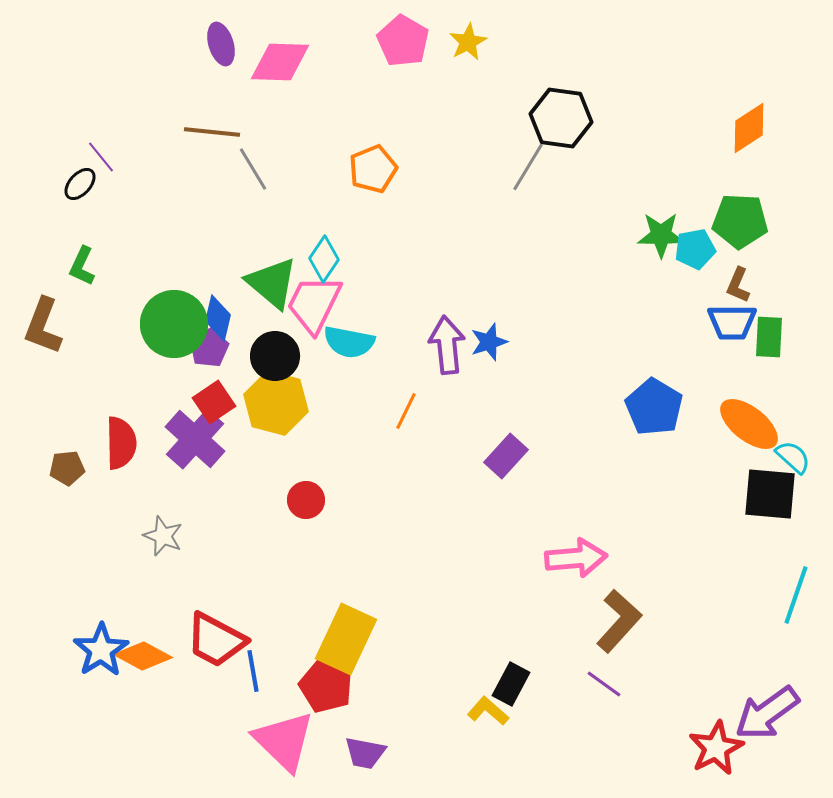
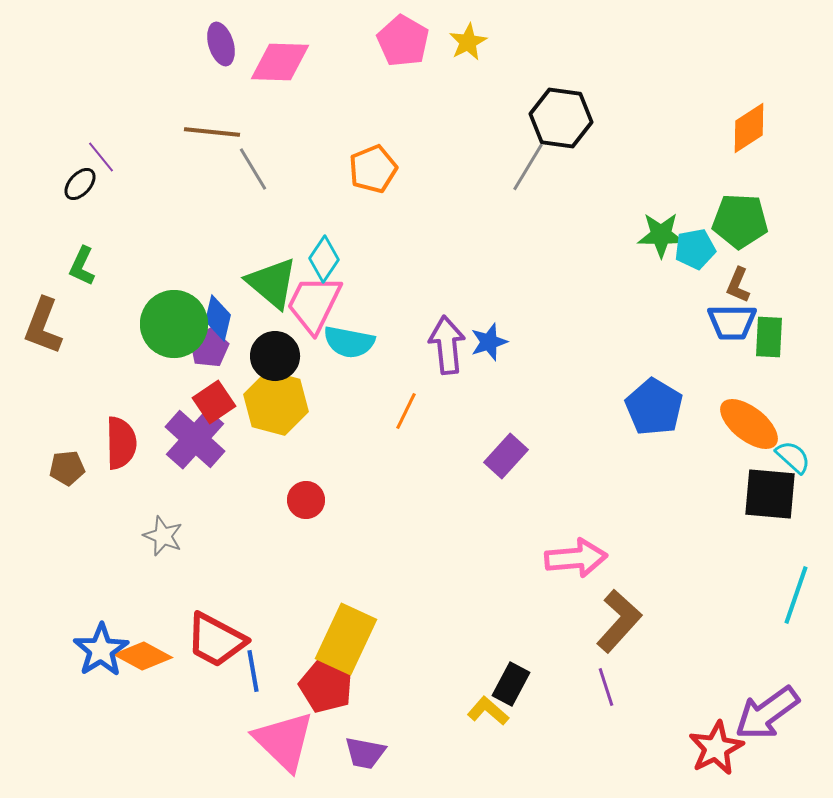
purple line at (604, 684): moved 2 px right, 3 px down; rotated 36 degrees clockwise
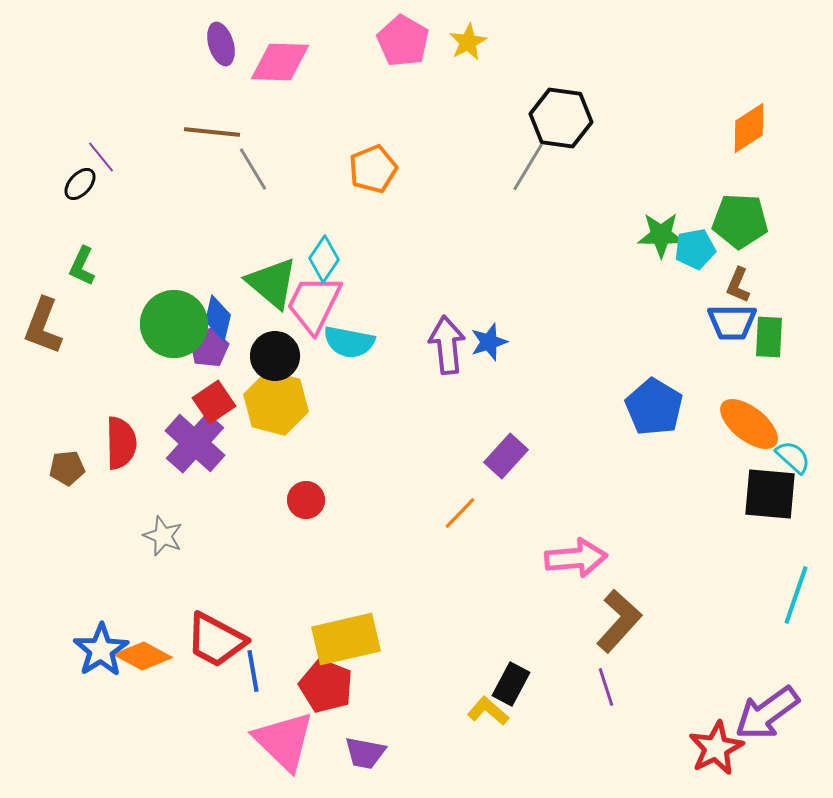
orange line at (406, 411): moved 54 px right, 102 px down; rotated 18 degrees clockwise
purple cross at (195, 439): moved 4 px down
yellow rectangle at (346, 639): rotated 52 degrees clockwise
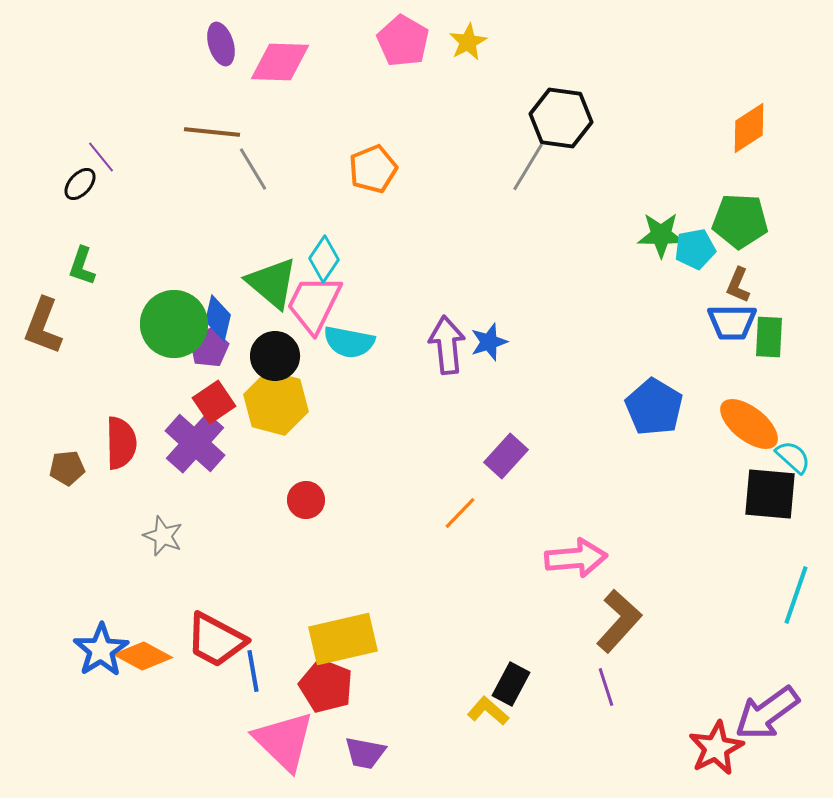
green L-shape at (82, 266): rotated 6 degrees counterclockwise
yellow rectangle at (346, 639): moved 3 px left
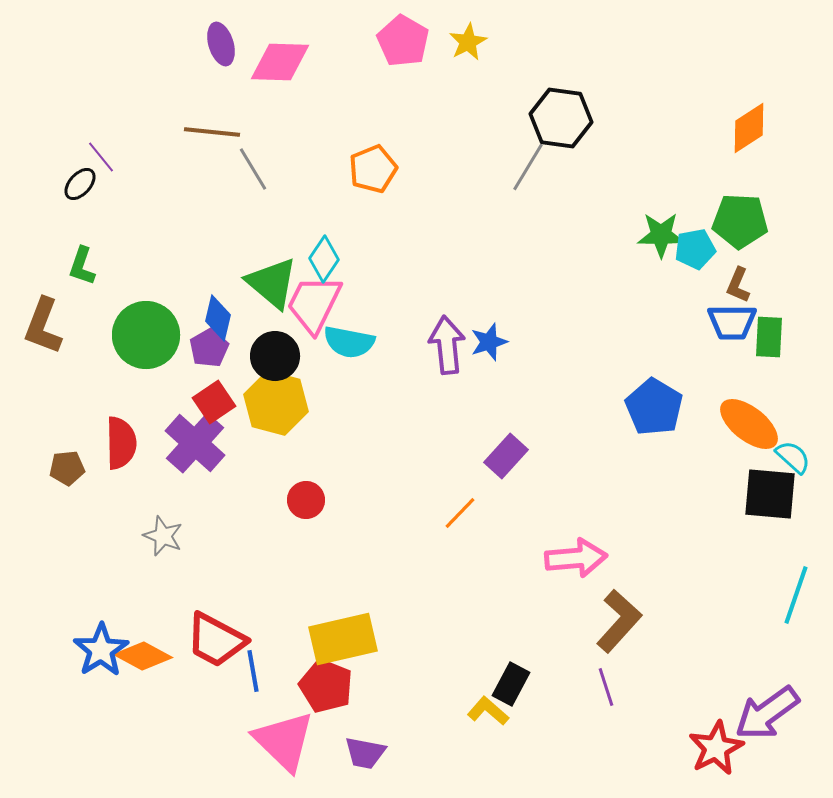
green circle at (174, 324): moved 28 px left, 11 px down
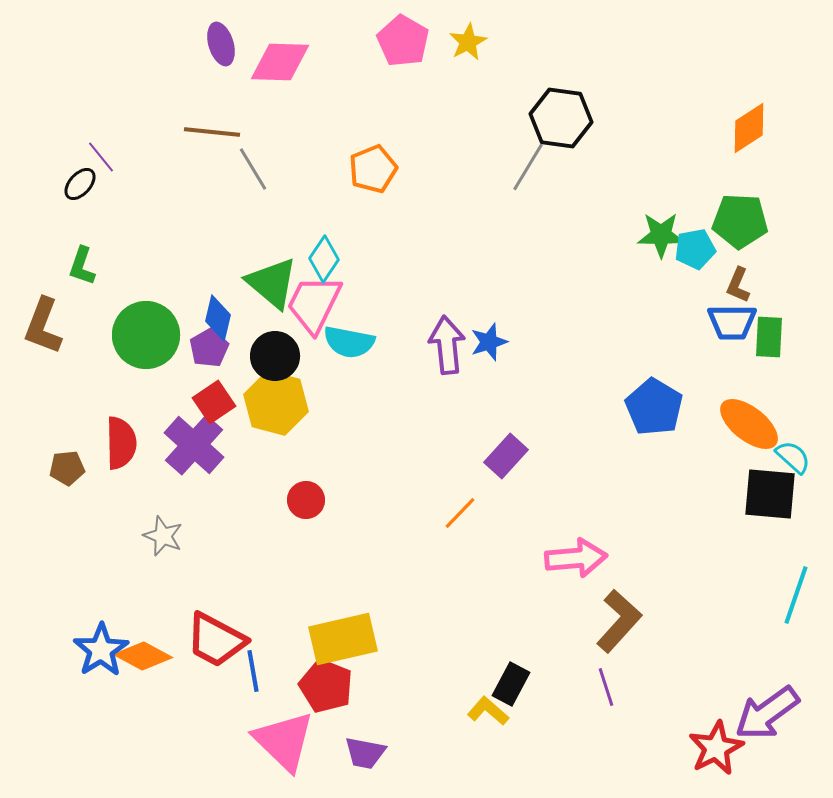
purple cross at (195, 443): moved 1 px left, 2 px down
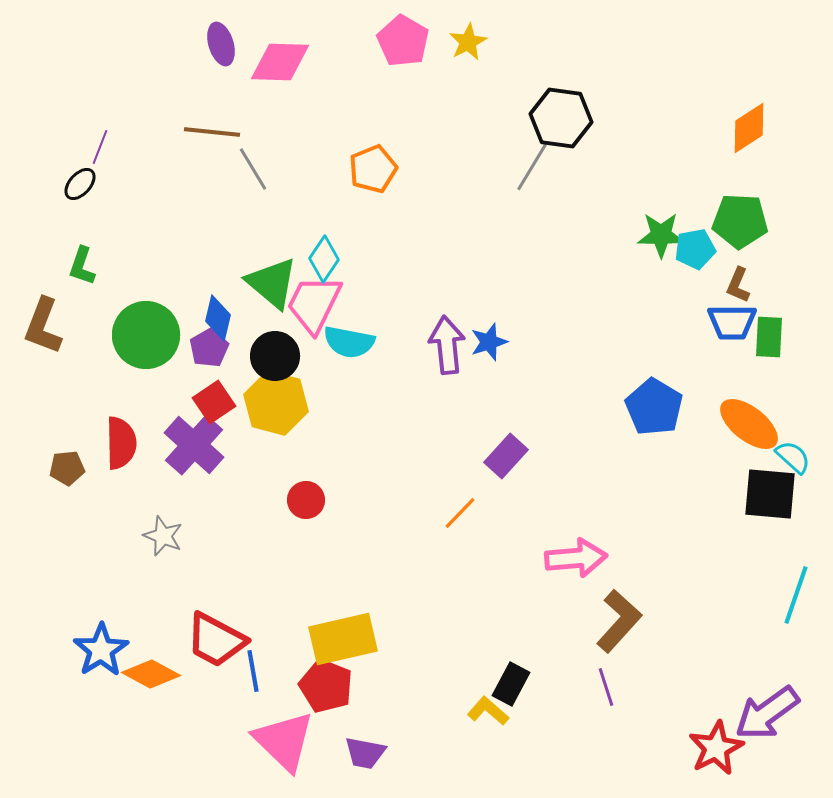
purple line at (101, 157): moved 1 px left, 10 px up; rotated 60 degrees clockwise
gray line at (528, 167): moved 4 px right
orange diamond at (143, 656): moved 8 px right, 18 px down
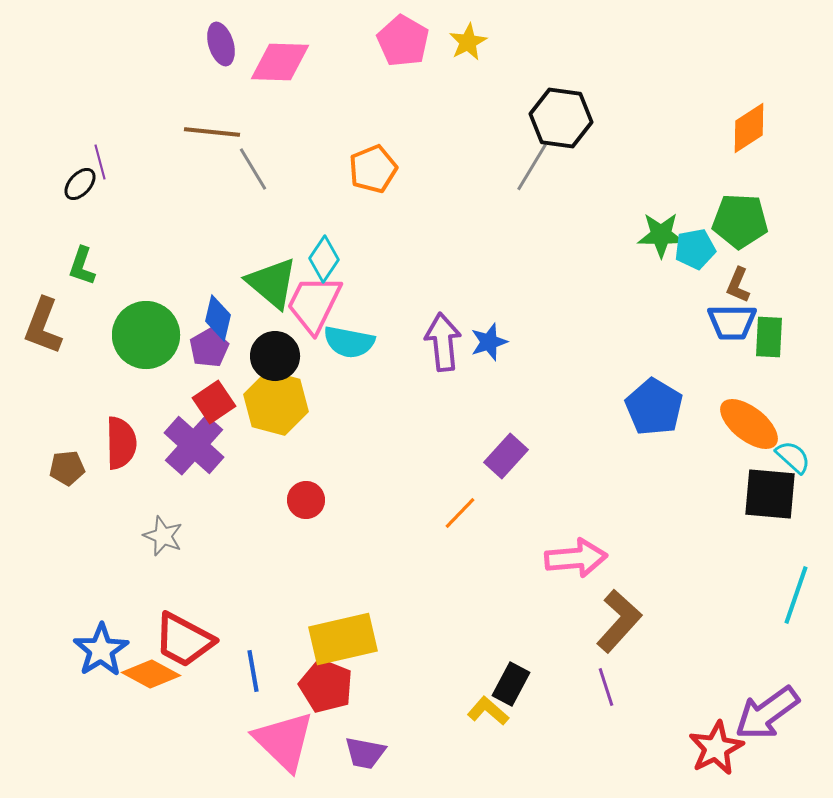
purple line at (100, 147): moved 15 px down; rotated 36 degrees counterclockwise
purple arrow at (447, 345): moved 4 px left, 3 px up
red trapezoid at (216, 640): moved 32 px left
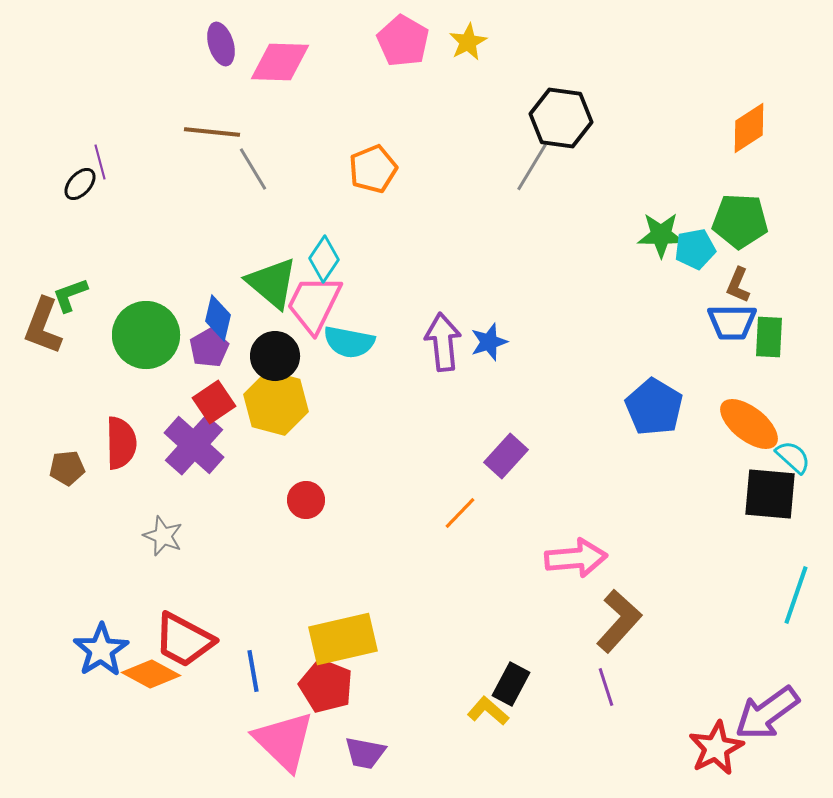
green L-shape at (82, 266): moved 12 px left, 29 px down; rotated 51 degrees clockwise
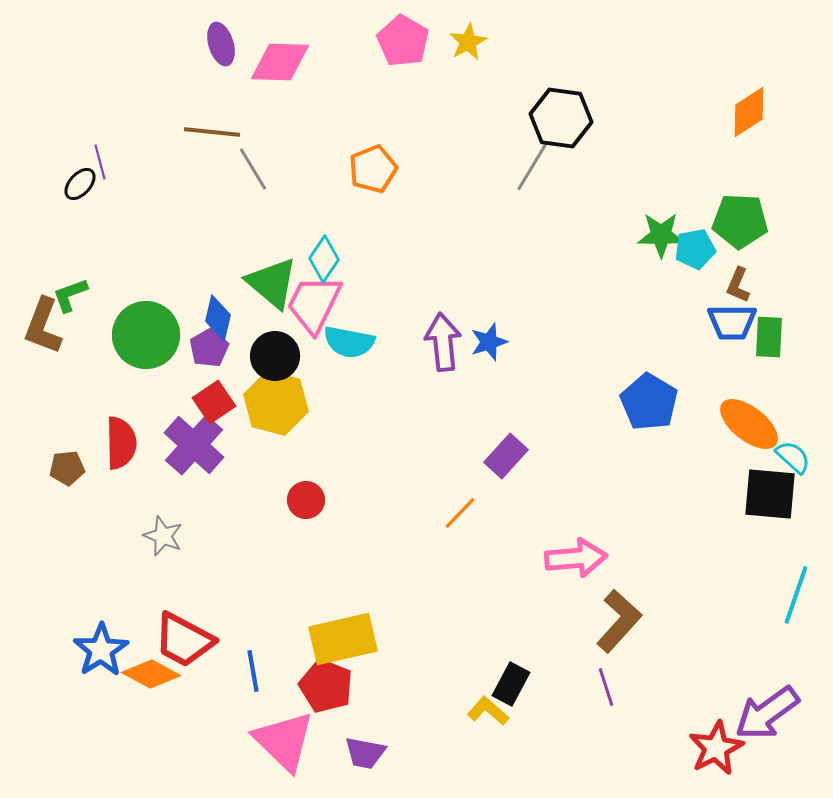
orange diamond at (749, 128): moved 16 px up
blue pentagon at (654, 407): moved 5 px left, 5 px up
